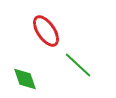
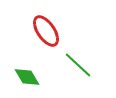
green diamond: moved 2 px right, 2 px up; rotated 12 degrees counterclockwise
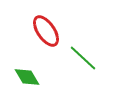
green line: moved 5 px right, 7 px up
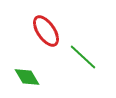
green line: moved 1 px up
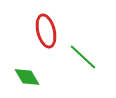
red ellipse: rotated 20 degrees clockwise
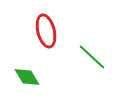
green line: moved 9 px right
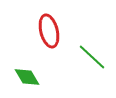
red ellipse: moved 3 px right
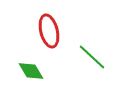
green diamond: moved 4 px right, 6 px up
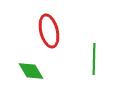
green line: moved 2 px right, 2 px down; rotated 48 degrees clockwise
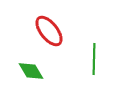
red ellipse: rotated 24 degrees counterclockwise
